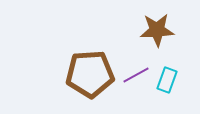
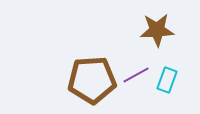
brown pentagon: moved 2 px right, 6 px down
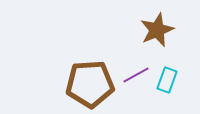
brown star: rotated 20 degrees counterclockwise
brown pentagon: moved 2 px left, 4 px down
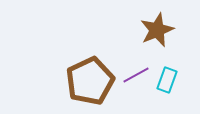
brown pentagon: moved 3 px up; rotated 21 degrees counterclockwise
